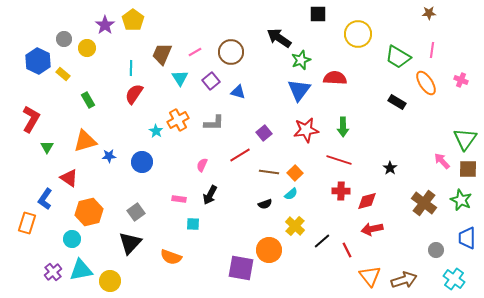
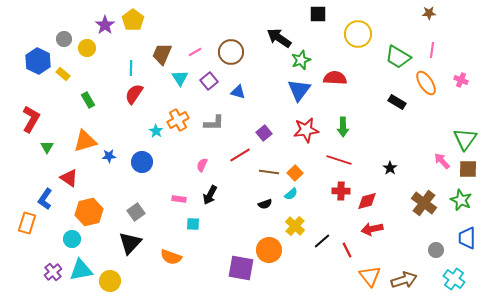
purple square at (211, 81): moved 2 px left
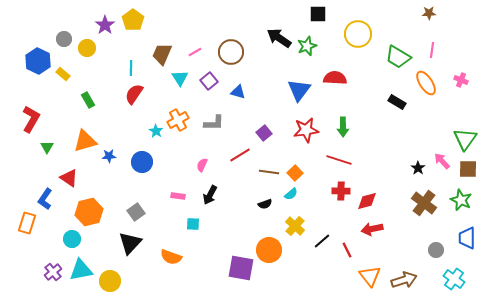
green star at (301, 60): moved 6 px right, 14 px up
black star at (390, 168): moved 28 px right
pink rectangle at (179, 199): moved 1 px left, 3 px up
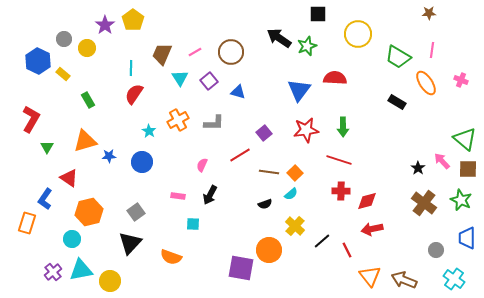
cyan star at (156, 131): moved 7 px left
green triangle at (465, 139): rotated 25 degrees counterclockwise
brown arrow at (404, 280): rotated 140 degrees counterclockwise
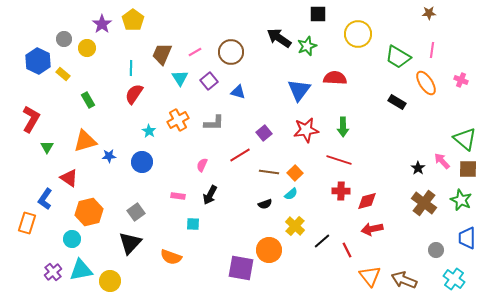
purple star at (105, 25): moved 3 px left, 1 px up
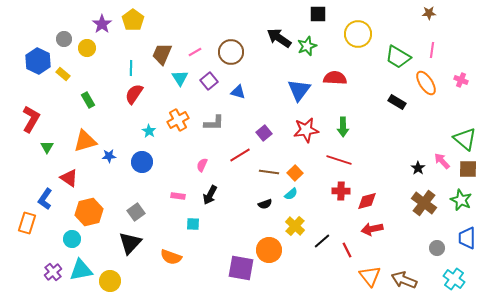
gray circle at (436, 250): moved 1 px right, 2 px up
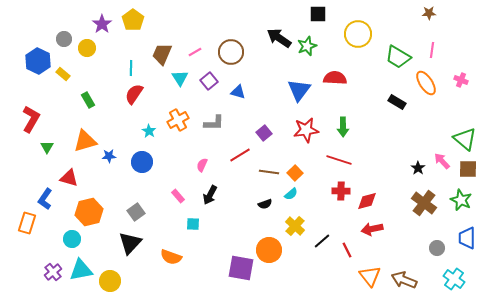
red triangle at (69, 178): rotated 18 degrees counterclockwise
pink rectangle at (178, 196): rotated 40 degrees clockwise
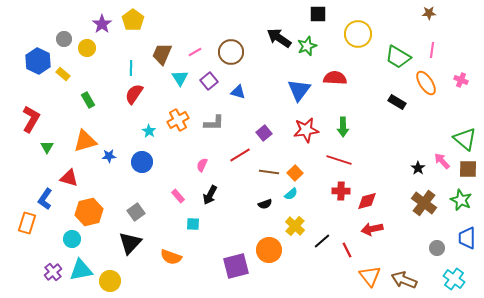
purple square at (241, 268): moved 5 px left, 2 px up; rotated 24 degrees counterclockwise
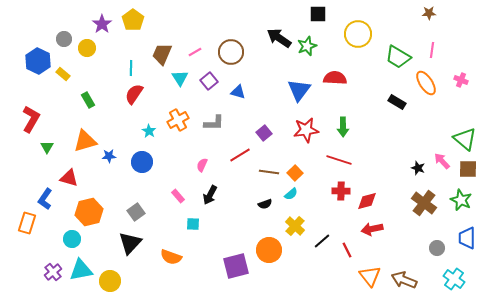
black star at (418, 168): rotated 16 degrees counterclockwise
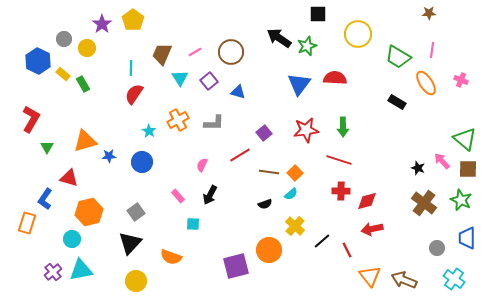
blue triangle at (299, 90): moved 6 px up
green rectangle at (88, 100): moved 5 px left, 16 px up
yellow circle at (110, 281): moved 26 px right
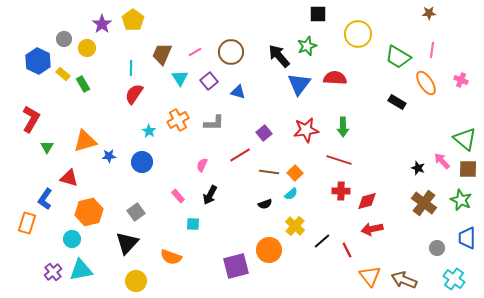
black arrow at (279, 38): moved 18 px down; rotated 15 degrees clockwise
black triangle at (130, 243): moved 3 px left
